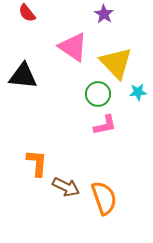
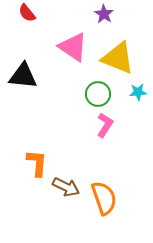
yellow triangle: moved 2 px right, 5 px up; rotated 24 degrees counterclockwise
pink L-shape: rotated 45 degrees counterclockwise
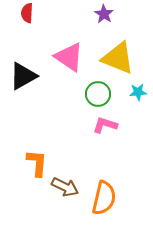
red semicircle: rotated 42 degrees clockwise
pink triangle: moved 4 px left, 10 px down
black triangle: rotated 36 degrees counterclockwise
pink L-shape: rotated 105 degrees counterclockwise
brown arrow: moved 1 px left
orange semicircle: rotated 32 degrees clockwise
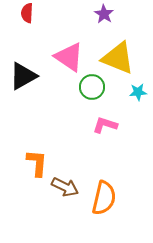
green circle: moved 6 px left, 7 px up
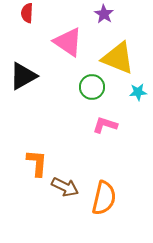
pink triangle: moved 1 px left, 15 px up
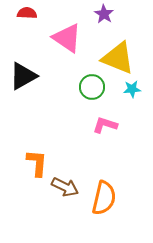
red semicircle: rotated 90 degrees clockwise
pink triangle: moved 1 px left, 4 px up
cyan star: moved 6 px left, 3 px up
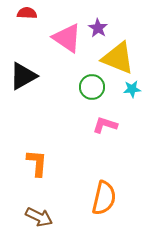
purple star: moved 6 px left, 14 px down
brown arrow: moved 26 px left, 30 px down
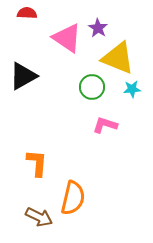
orange semicircle: moved 31 px left
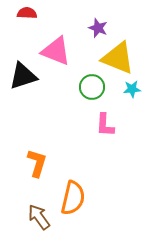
purple star: rotated 12 degrees counterclockwise
pink triangle: moved 11 px left, 13 px down; rotated 12 degrees counterclockwise
black triangle: rotated 12 degrees clockwise
pink L-shape: rotated 105 degrees counterclockwise
orange L-shape: rotated 12 degrees clockwise
brown arrow: rotated 152 degrees counterclockwise
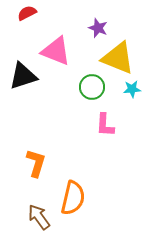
red semicircle: rotated 30 degrees counterclockwise
orange L-shape: moved 1 px left
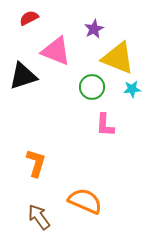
red semicircle: moved 2 px right, 5 px down
purple star: moved 4 px left, 1 px down; rotated 24 degrees clockwise
orange semicircle: moved 12 px right, 3 px down; rotated 80 degrees counterclockwise
